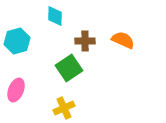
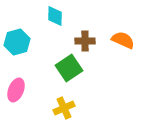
cyan hexagon: moved 1 px down
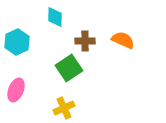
cyan diamond: moved 1 px down
cyan hexagon: rotated 10 degrees counterclockwise
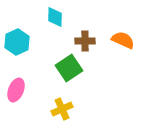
yellow cross: moved 2 px left, 1 px down
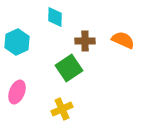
pink ellipse: moved 1 px right, 2 px down
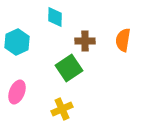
orange semicircle: rotated 105 degrees counterclockwise
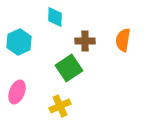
cyan hexagon: moved 2 px right
yellow cross: moved 2 px left, 3 px up
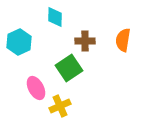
pink ellipse: moved 19 px right, 4 px up; rotated 50 degrees counterclockwise
